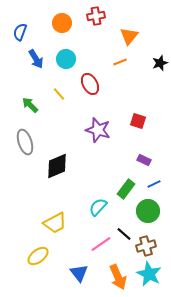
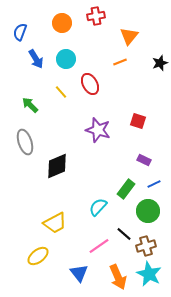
yellow line: moved 2 px right, 2 px up
pink line: moved 2 px left, 2 px down
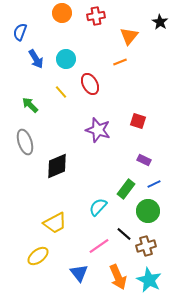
orange circle: moved 10 px up
black star: moved 41 px up; rotated 21 degrees counterclockwise
cyan star: moved 6 px down
